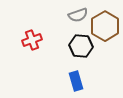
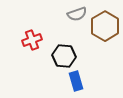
gray semicircle: moved 1 px left, 1 px up
black hexagon: moved 17 px left, 10 px down
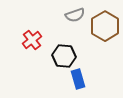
gray semicircle: moved 2 px left, 1 px down
red cross: rotated 18 degrees counterclockwise
blue rectangle: moved 2 px right, 2 px up
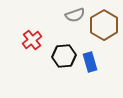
brown hexagon: moved 1 px left, 1 px up
black hexagon: rotated 10 degrees counterclockwise
blue rectangle: moved 12 px right, 17 px up
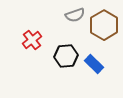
black hexagon: moved 2 px right
blue rectangle: moved 4 px right, 2 px down; rotated 30 degrees counterclockwise
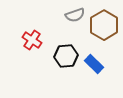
red cross: rotated 18 degrees counterclockwise
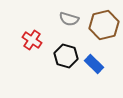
gray semicircle: moved 6 px left, 4 px down; rotated 36 degrees clockwise
brown hexagon: rotated 16 degrees clockwise
black hexagon: rotated 20 degrees clockwise
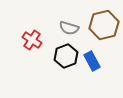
gray semicircle: moved 9 px down
black hexagon: rotated 25 degrees clockwise
blue rectangle: moved 2 px left, 3 px up; rotated 18 degrees clockwise
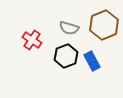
brown hexagon: rotated 8 degrees counterclockwise
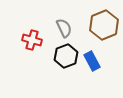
gray semicircle: moved 5 px left; rotated 132 degrees counterclockwise
red cross: rotated 18 degrees counterclockwise
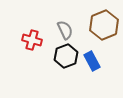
gray semicircle: moved 1 px right, 2 px down
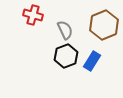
red cross: moved 1 px right, 25 px up
blue rectangle: rotated 60 degrees clockwise
